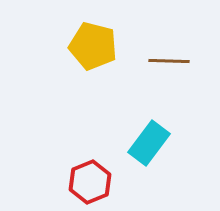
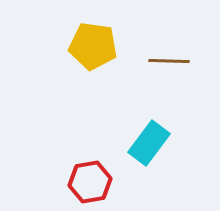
yellow pentagon: rotated 6 degrees counterclockwise
red hexagon: rotated 12 degrees clockwise
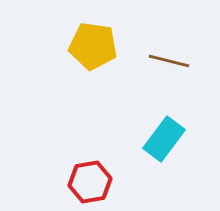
brown line: rotated 12 degrees clockwise
cyan rectangle: moved 15 px right, 4 px up
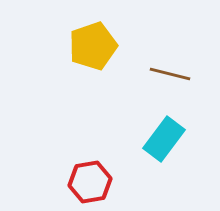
yellow pentagon: rotated 27 degrees counterclockwise
brown line: moved 1 px right, 13 px down
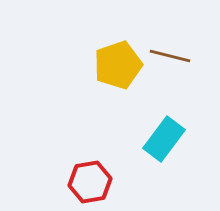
yellow pentagon: moved 25 px right, 19 px down
brown line: moved 18 px up
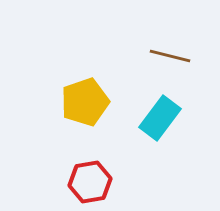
yellow pentagon: moved 33 px left, 37 px down
cyan rectangle: moved 4 px left, 21 px up
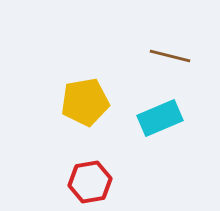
yellow pentagon: rotated 9 degrees clockwise
cyan rectangle: rotated 30 degrees clockwise
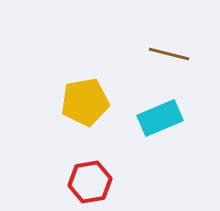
brown line: moved 1 px left, 2 px up
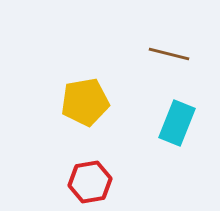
cyan rectangle: moved 17 px right, 5 px down; rotated 45 degrees counterclockwise
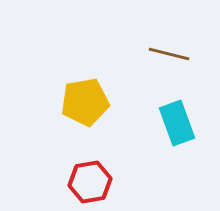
cyan rectangle: rotated 42 degrees counterclockwise
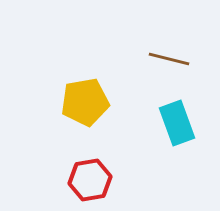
brown line: moved 5 px down
red hexagon: moved 2 px up
